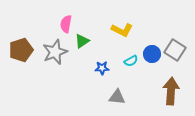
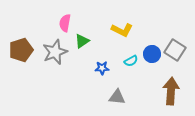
pink semicircle: moved 1 px left, 1 px up
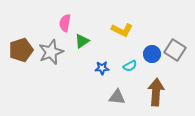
gray star: moved 4 px left
cyan semicircle: moved 1 px left, 5 px down
brown arrow: moved 15 px left, 1 px down
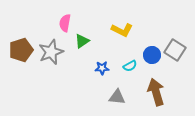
blue circle: moved 1 px down
brown arrow: rotated 20 degrees counterclockwise
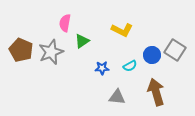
brown pentagon: rotated 30 degrees counterclockwise
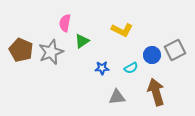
gray square: rotated 30 degrees clockwise
cyan semicircle: moved 1 px right, 2 px down
gray triangle: rotated 12 degrees counterclockwise
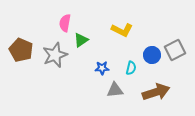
green triangle: moved 1 px left, 1 px up
gray star: moved 4 px right, 3 px down
cyan semicircle: rotated 48 degrees counterclockwise
brown arrow: rotated 88 degrees clockwise
gray triangle: moved 2 px left, 7 px up
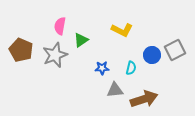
pink semicircle: moved 5 px left, 3 px down
brown arrow: moved 12 px left, 7 px down
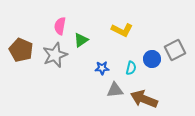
blue circle: moved 4 px down
brown arrow: rotated 140 degrees counterclockwise
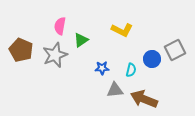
cyan semicircle: moved 2 px down
